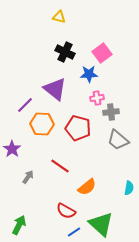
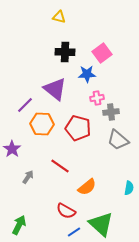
black cross: rotated 24 degrees counterclockwise
blue star: moved 2 px left
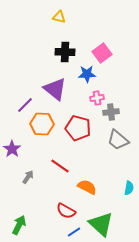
orange semicircle: rotated 114 degrees counterclockwise
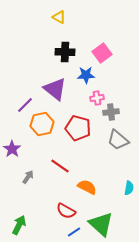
yellow triangle: rotated 16 degrees clockwise
blue star: moved 1 px left, 1 px down
orange hexagon: rotated 15 degrees counterclockwise
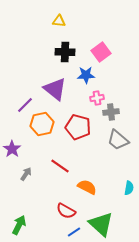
yellow triangle: moved 4 px down; rotated 24 degrees counterclockwise
pink square: moved 1 px left, 1 px up
red pentagon: moved 1 px up
gray arrow: moved 2 px left, 3 px up
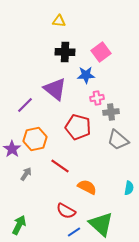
orange hexagon: moved 7 px left, 15 px down
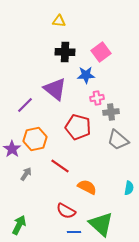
blue line: rotated 32 degrees clockwise
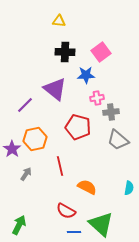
red line: rotated 42 degrees clockwise
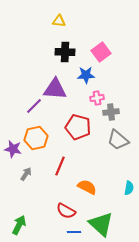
purple triangle: rotated 35 degrees counterclockwise
purple line: moved 9 px right, 1 px down
orange hexagon: moved 1 px right, 1 px up
purple star: moved 1 px right; rotated 24 degrees counterclockwise
red line: rotated 36 degrees clockwise
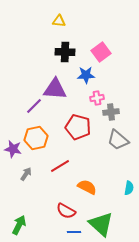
red line: rotated 36 degrees clockwise
